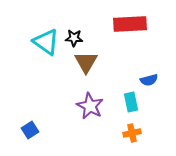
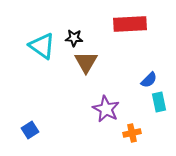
cyan triangle: moved 4 px left, 4 px down
blue semicircle: rotated 30 degrees counterclockwise
cyan rectangle: moved 28 px right
purple star: moved 16 px right, 3 px down
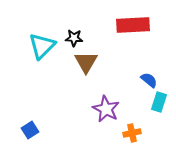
red rectangle: moved 3 px right, 1 px down
cyan triangle: rotated 40 degrees clockwise
blue semicircle: rotated 96 degrees counterclockwise
cyan rectangle: rotated 30 degrees clockwise
